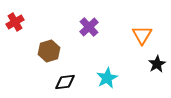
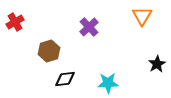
orange triangle: moved 19 px up
cyan star: moved 1 px right, 5 px down; rotated 25 degrees clockwise
black diamond: moved 3 px up
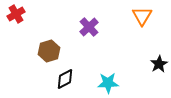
red cross: moved 1 px right, 8 px up
black star: moved 2 px right
black diamond: rotated 20 degrees counterclockwise
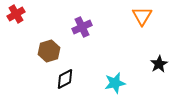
purple cross: moved 7 px left; rotated 18 degrees clockwise
cyan star: moved 7 px right; rotated 10 degrees counterclockwise
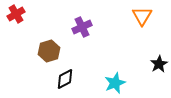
cyan star: rotated 10 degrees counterclockwise
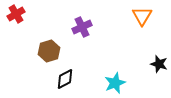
black star: rotated 24 degrees counterclockwise
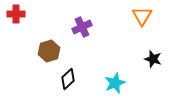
red cross: rotated 30 degrees clockwise
black star: moved 6 px left, 5 px up
black diamond: moved 3 px right; rotated 15 degrees counterclockwise
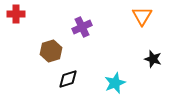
brown hexagon: moved 2 px right
black diamond: rotated 25 degrees clockwise
